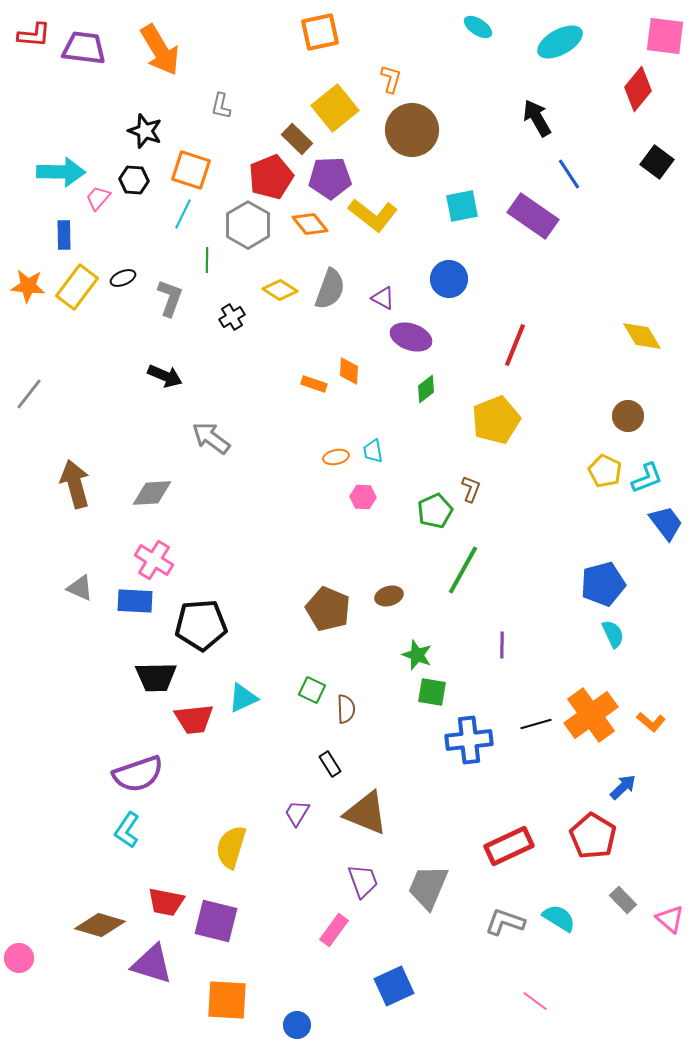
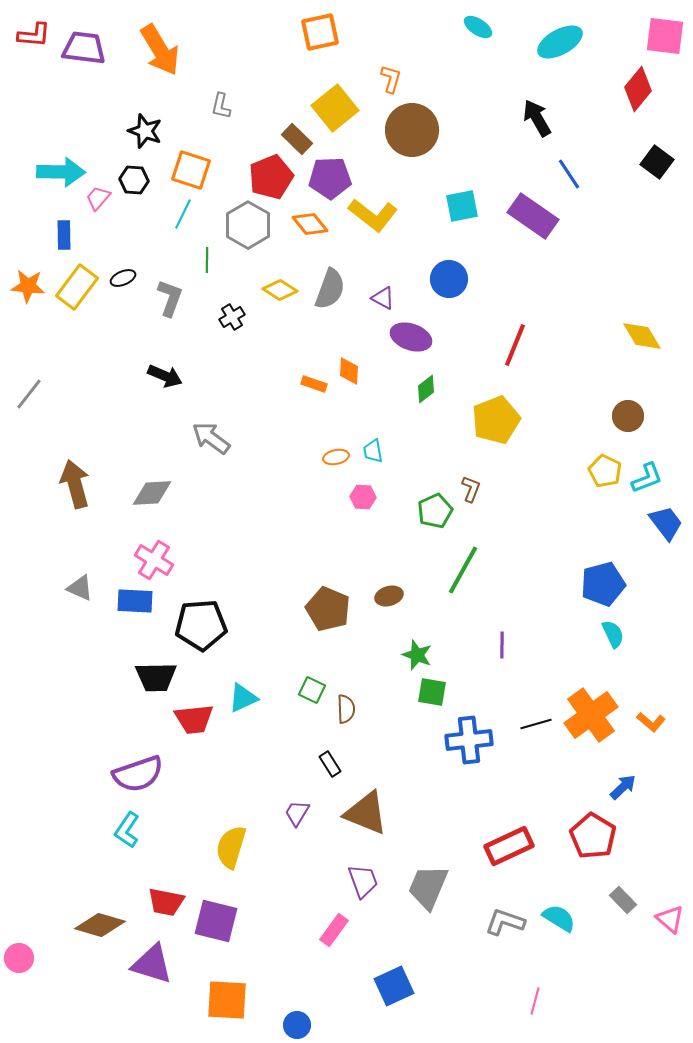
pink line at (535, 1001): rotated 68 degrees clockwise
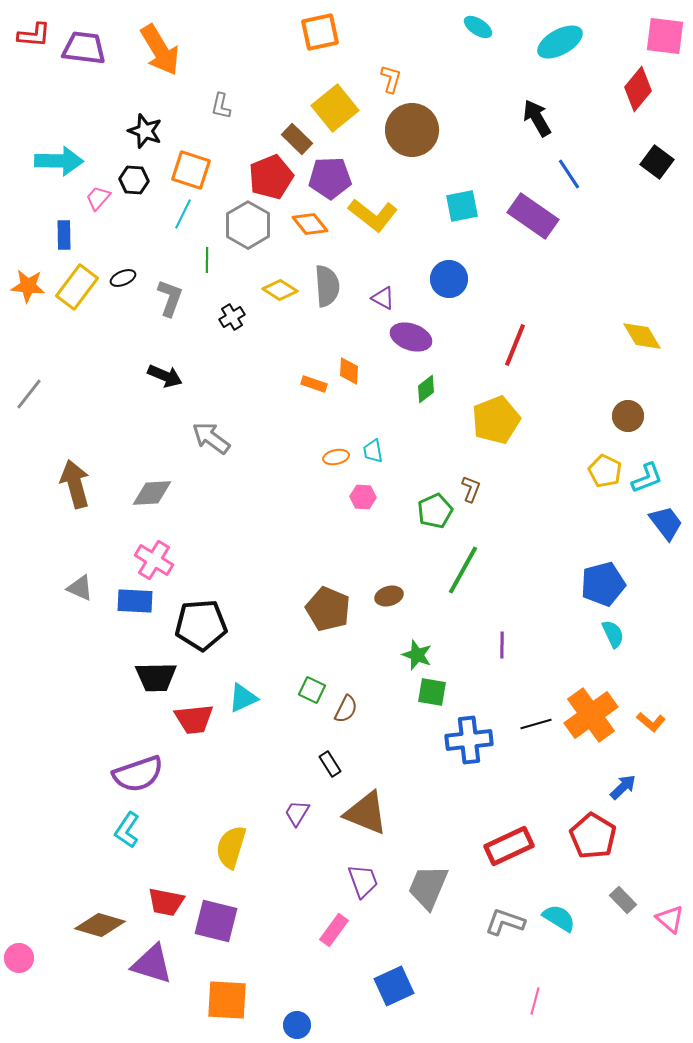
cyan arrow at (61, 172): moved 2 px left, 11 px up
gray semicircle at (330, 289): moved 3 px left, 3 px up; rotated 24 degrees counterclockwise
brown semicircle at (346, 709): rotated 28 degrees clockwise
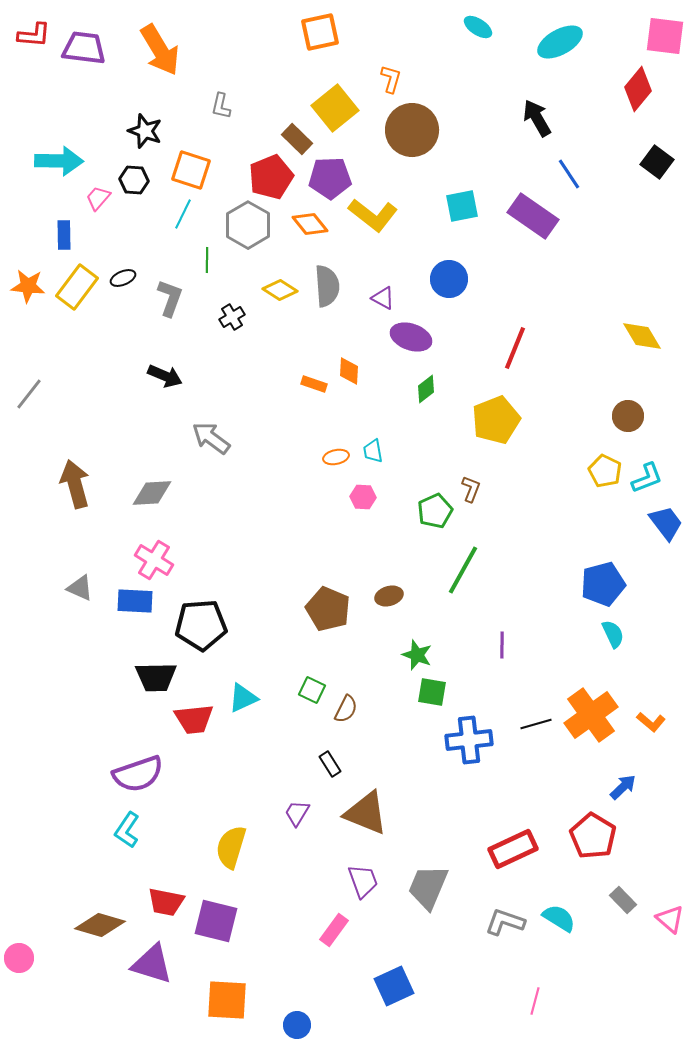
red line at (515, 345): moved 3 px down
red rectangle at (509, 846): moved 4 px right, 3 px down
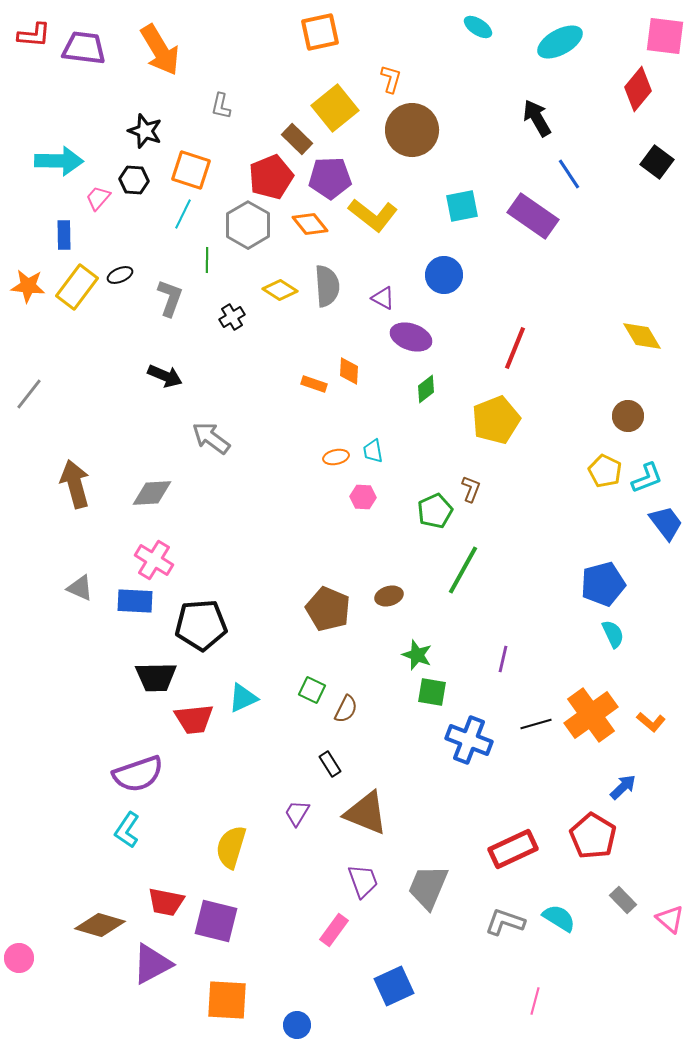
black ellipse at (123, 278): moved 3 px left, 3 px up
blue circle at (449, 279): moved 5 px left, 4 px up
purple line at (502, 645): moved 1 px right, 14 px down; rotated 12 degrees clockwise
blue cross at (469, 740): rotated 27 degrees clockwise
purple triangle at (152, 964): rotated 45 degrees counterclockwise
